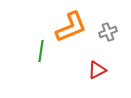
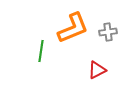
orange L-shape: moved 2 px right, 1 px down
gray cross: rotated 12 degrees clockwise
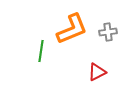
orange L-shape: moved 1 px left, 1 px down
red triangle: moved 2 px down
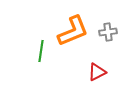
orange L-shape: moved 1 px right, 2 px down
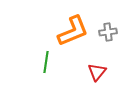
green line: moved 5 px right, 11 px down
red triangle: rotated 24 degrees counterclockwise
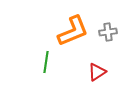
red triangle: rotated 18 degrees clockwise
